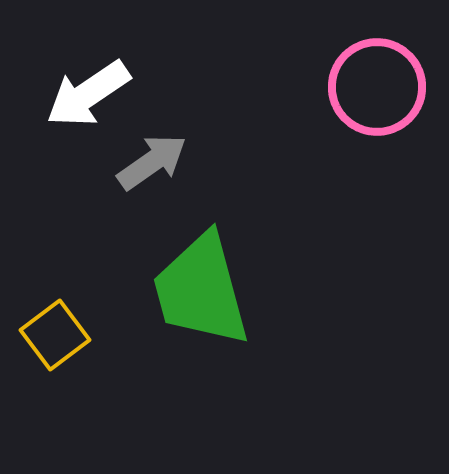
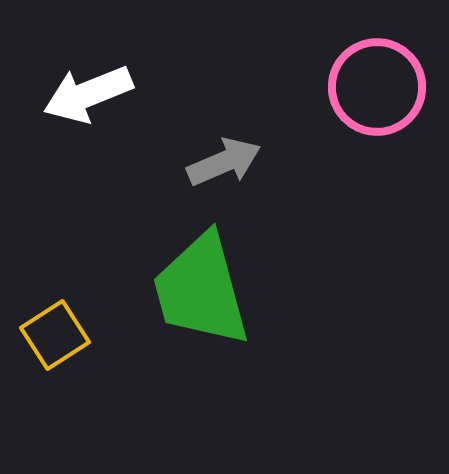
white arrow: rotated 12 degrees clockwise
gray arrow: moved 72 px right; rotated 12 degrees clockwise
yellow square: rotated 4 degrees clockwise
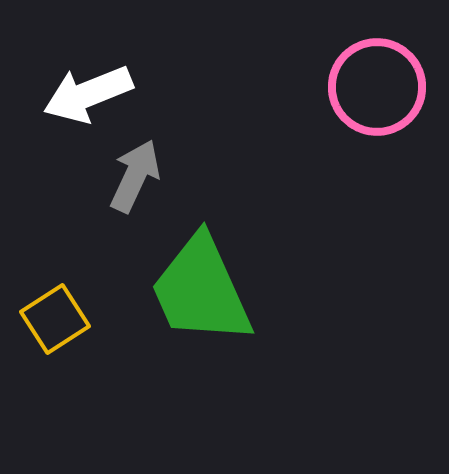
gray arrow: moved 89 px left, 14 px down; rotated 42 degrees counterclockwise
green trapezoid: rotated 9 degrees counterclockwise
yellow square: moved 16 px up
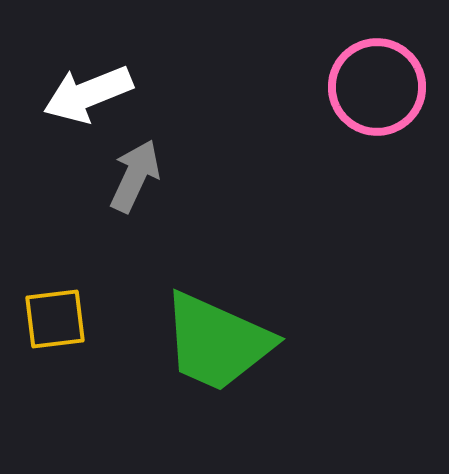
green trapezoid: moved 16 px right, 52 px down; rotated 42 degrees counterclockwise
yellow square: rotated 26 degrees clockwise
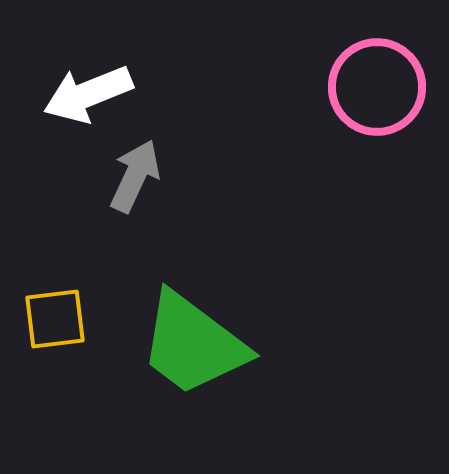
green trapezoid: moved 24 px left, 2 px down; rotated 13 degrees clockwise
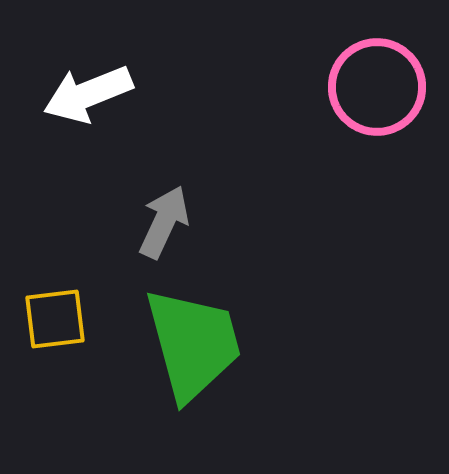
gray arrow: moved 29 px right, 46 px down
green trapezoid: rotated 142 degrees counterclockwise
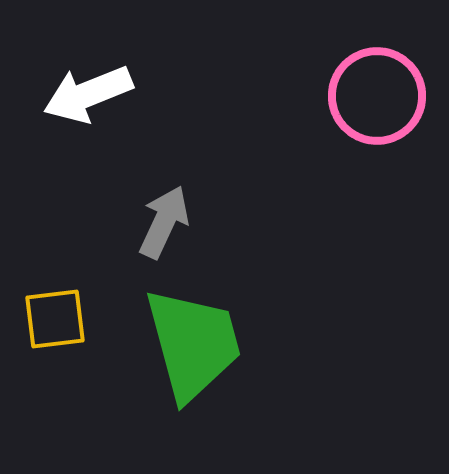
pink circle: moved 9 px down
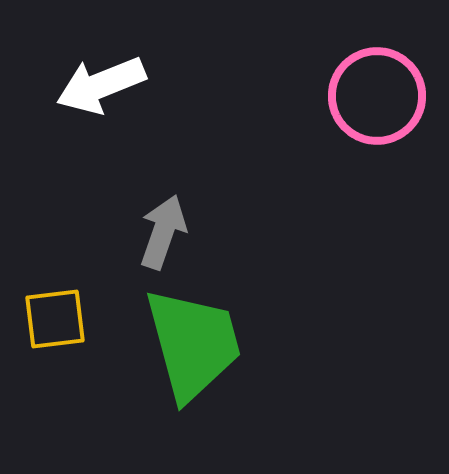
white arrow: moved 13 px right, 9 px up
gray arrow: moved 1 px left, 10 px down; rotated 6 degrees counterclockwise
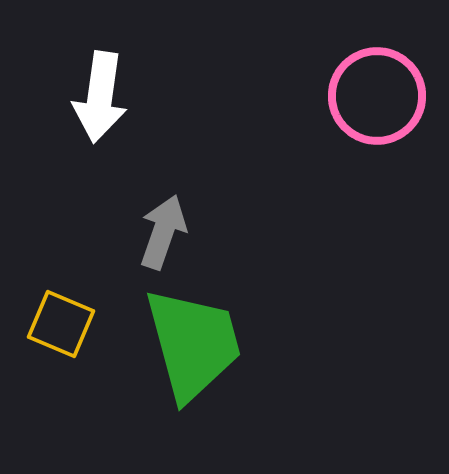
white arrow: moved 1 px left, 12 px down; rotated 60 degrees counterclockwise
yellow square: moved 6 px right, 5 px down; rotated 30 degrees clockwise
